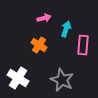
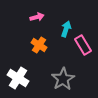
pink arrow: moved 7 px left, 1 px up
pink rectangle: rotated 36 degrees counterclockwise
gray star: moved 1 px right, 1 px up; rotated 15 degrees clockwise
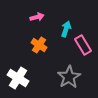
gray star: moved 6 px right, 2 px up
